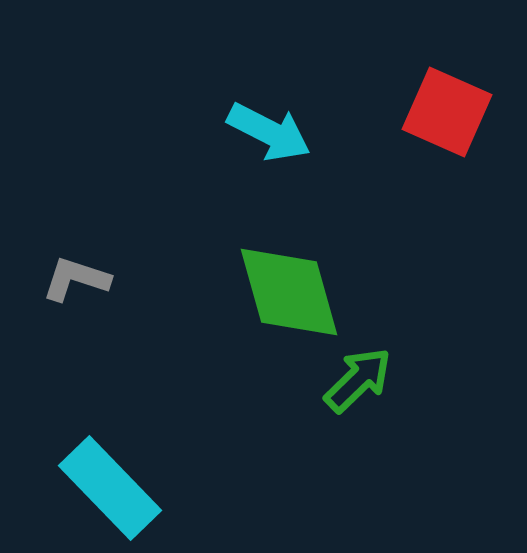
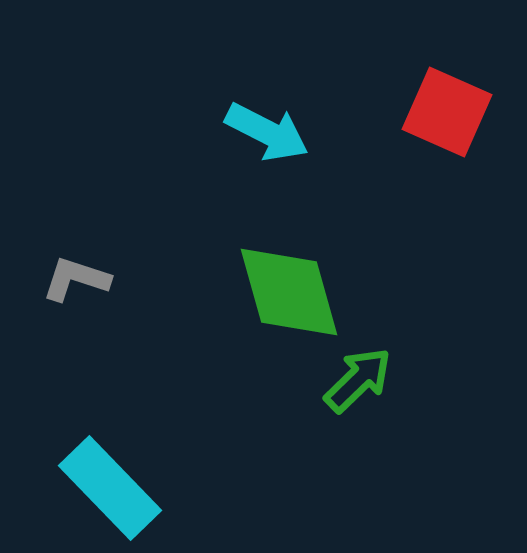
cyan arrow: moved 2 px left
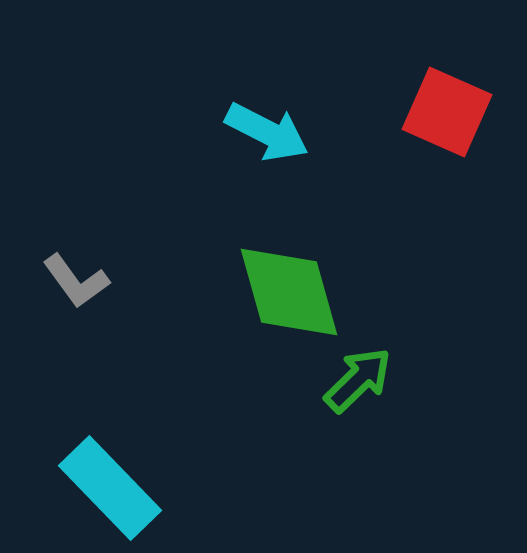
gray L-shape: moved 2 px down; rotated 144 degrees counterclockwise
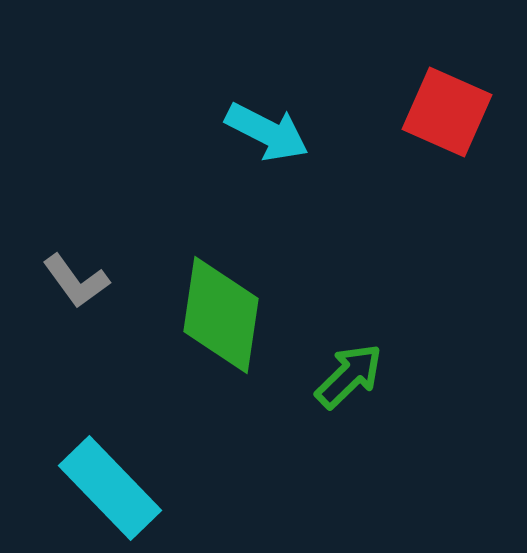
green diamond: moved 68 px left, 23 px down; rotated 24 degrees clockwise
green arrow: moved 9 px left, 4 px up
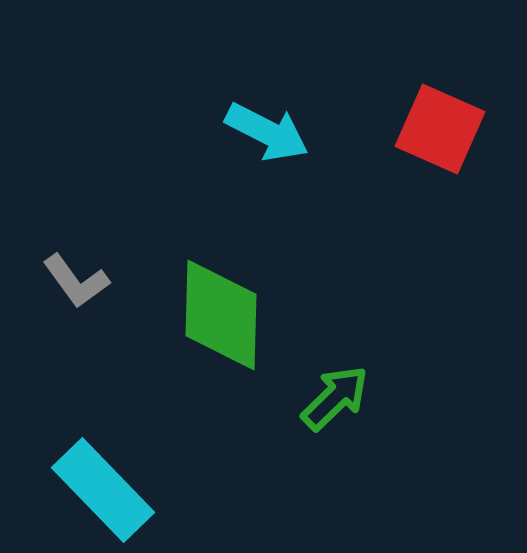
red square: moved 7 px left, 17 px down
green diamond: rotated 7 degrees counterclockwise
green arrow: moved 14 px left, 22 px down
cyan rectangle: moved 7 px left, 2 px down
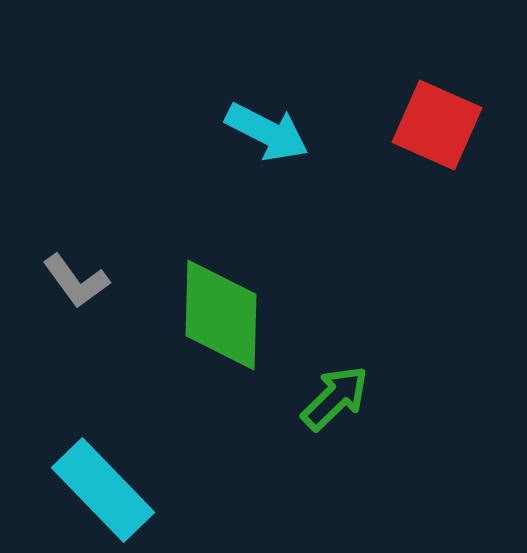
red square: moved 3 px left, 4 px up
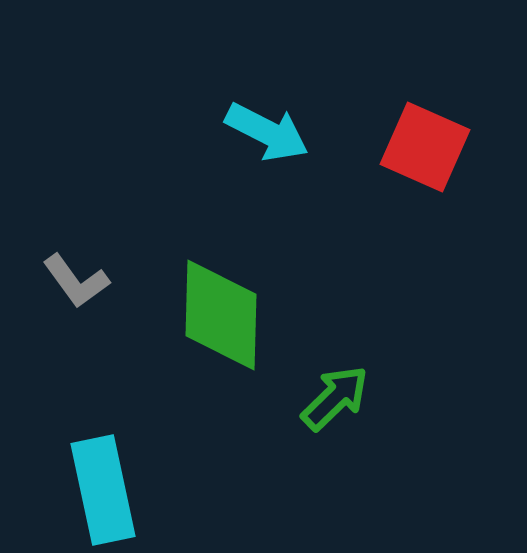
red square: moved 12 px left, 22 px down
cyan rectangle: rotated 32 degrees clockwise
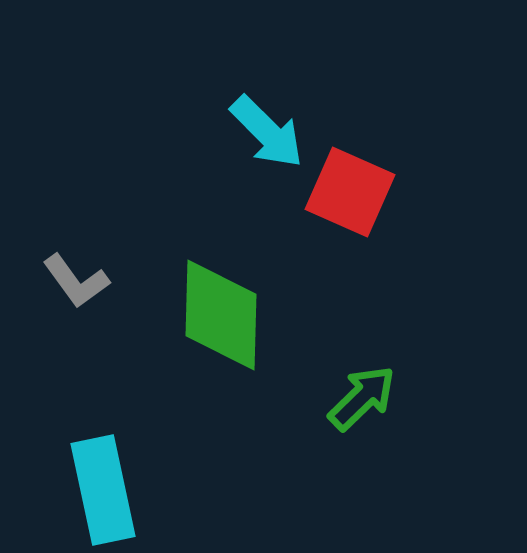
cyan arrow: rotated 18 degrees clockwise
red square: moved 75 px left, 45 px down
green arrow: moved 27 px right
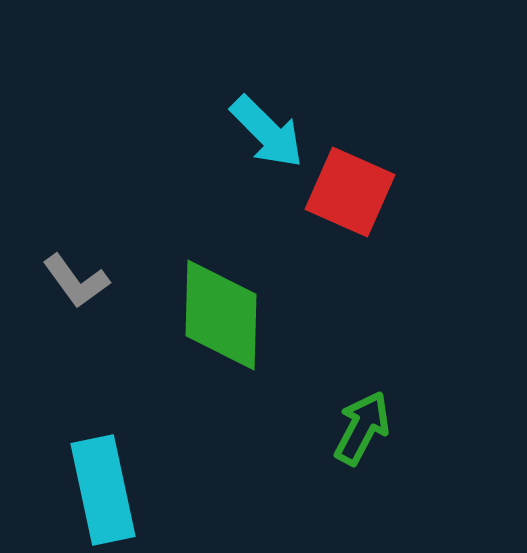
green arrow: moved 30 px down; rotated 18 degrees counterclockwise
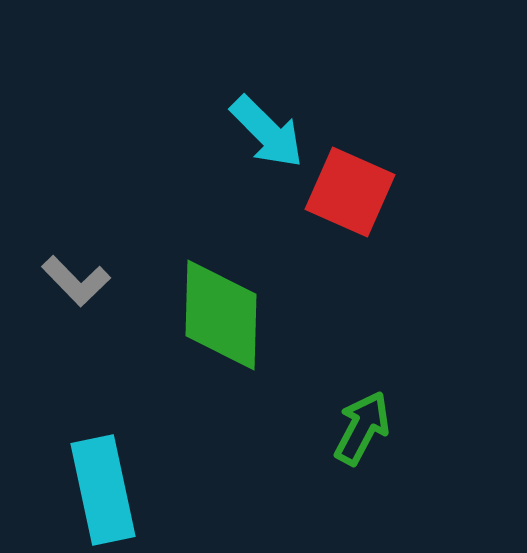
gray L-shape: rotated 8 degrees counterclockwise
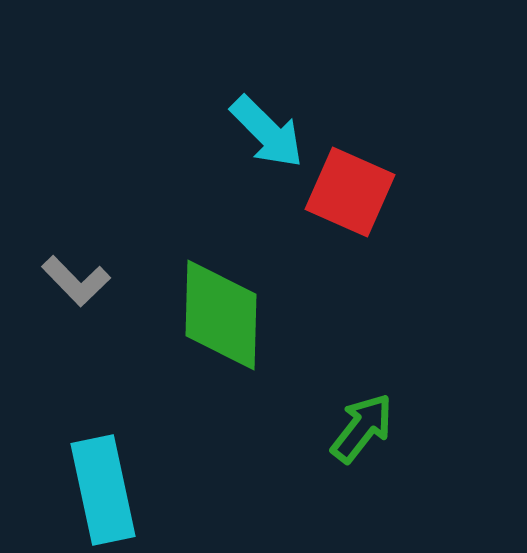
green arrow: rotated 10 degrees clockwise
